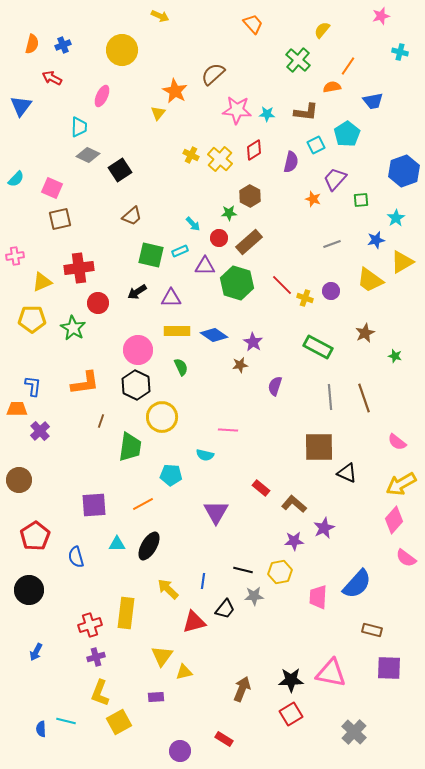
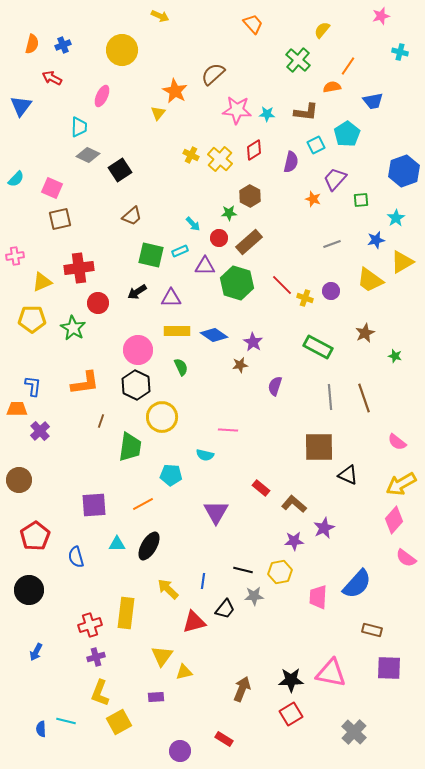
black triangle at (347, 473): moved 1 px right, 2 px down
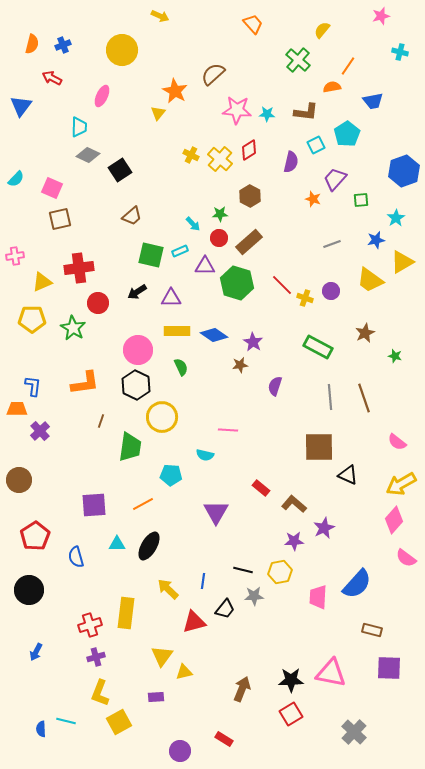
red diamond at (254, 150): moved 5 px left
green star at (229, 213): moved 9 px left, 1 px down
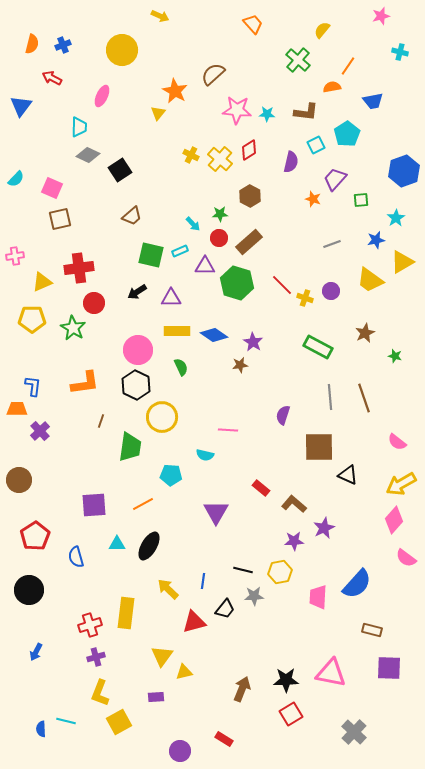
red circle at (98, 303): moved 4 px left
purple semicircle at (275, 386): moved 8 px right, 29 px down
black star at (291, 680): moved 5 px left
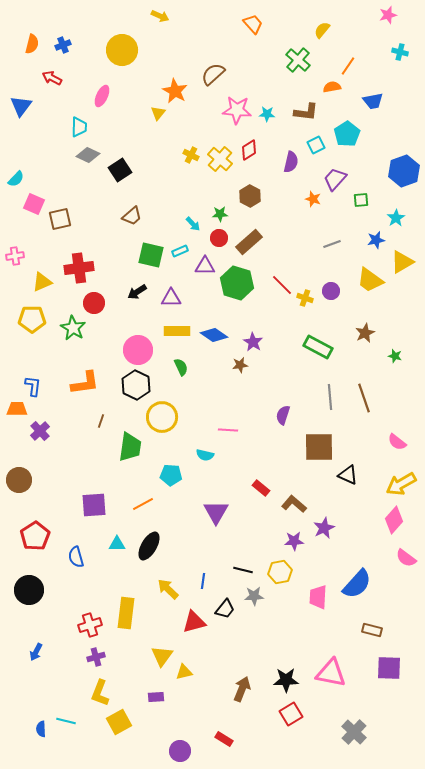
pink star at (381, 16): moved 7 px right, 1 px up
pink square at (52, 188): moved 18 px left, 16 px down
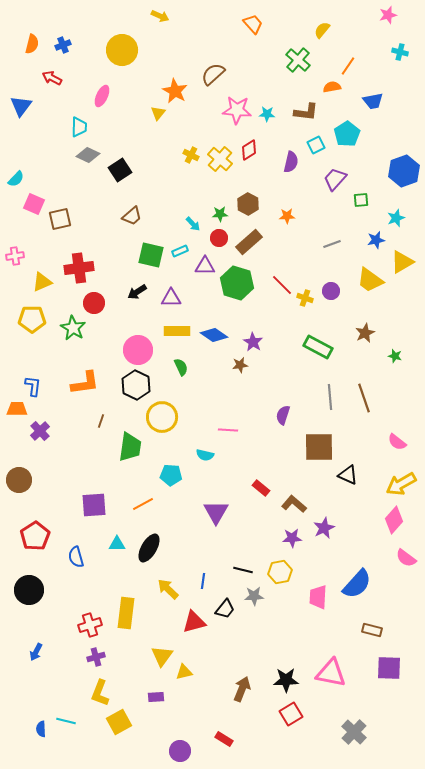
brown hexagon at (250, 196): moved 2 px left, 8 px down
orange star at (313, 199): moved 26 px left, 17 px down; rotated 21 degrees counterclockwise
cyan star at (396, 218): rotated 12 degrees clockwise
purple star at (294, 541): moved 2 px left, 3 px up
black ellipse at (149, 546): moved 2 px down
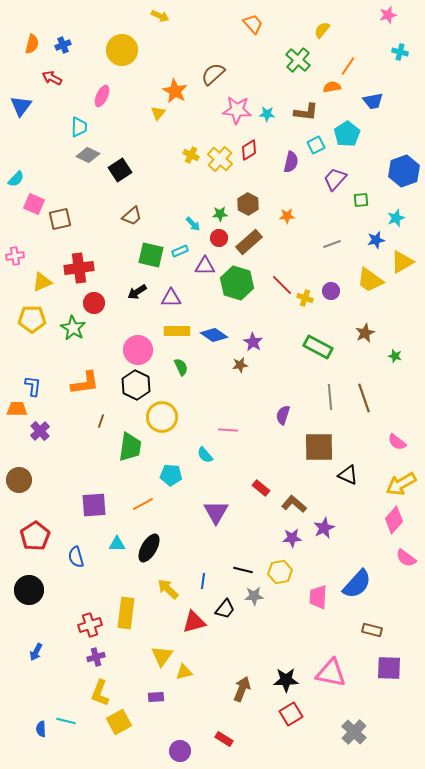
cyan semicircle at (205, 455): rotated 36 degrees clockwise
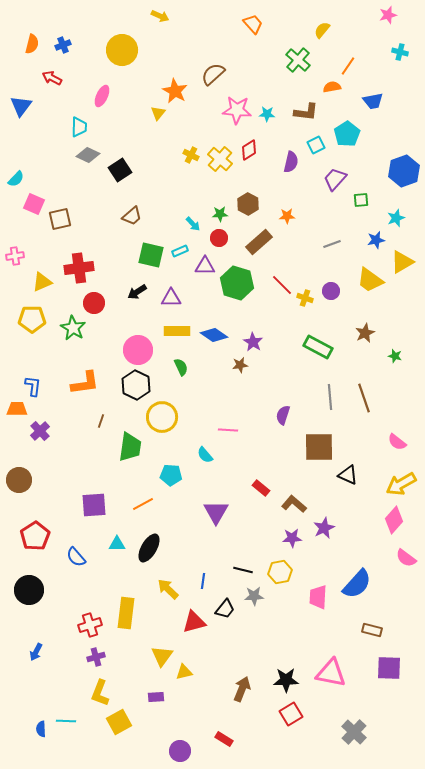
brown rectangle at (249, 242): moved 10 px right
blue semicircle at (76, 557): rotated 25 degrees counterclockwise
cyan line at (66, 721): rotated 12 degrees counterclockwise
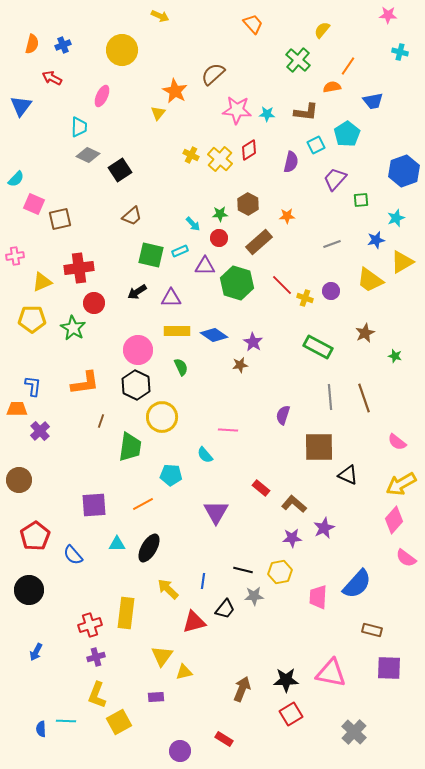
pink star at (388, 15): rotated 18 degrees clockwise
blue semicircle at (76, 557): moved 3 px left, 2 px up
yellow L-shape at (100, 693): moved 3 px left, 2 px down
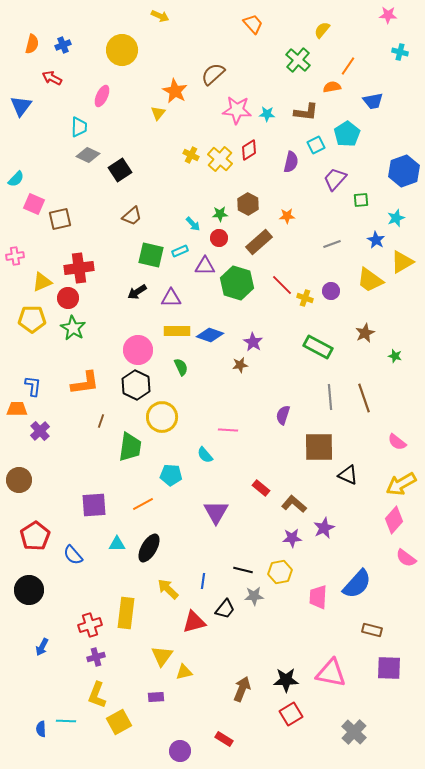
blue star at (376, 240): rotated 30 degrees counterclockwise
red circle at (94, 303): moved 26 px left, 5 px up
blue diamond at (214, 335): moved 4 px left; rotated 16 degrees counterclockwise
blue arrow at (36, 652): moved 6 px right, 5 px up
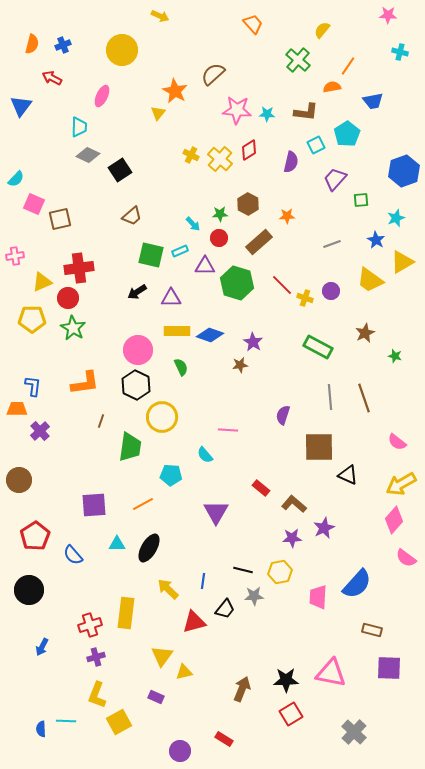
purple rectangle at (156, 697): rotated 28 degrees clockwise
